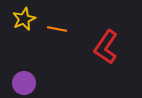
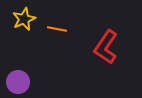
purple circle: moved 6 px left, 1 px up
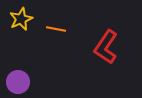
yellow star: moved 3 px left
orange line: moved 1 px left
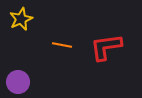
orange line: moved 6 px right, 16 px down
red L-shape: rotated 48 degrees clockwise
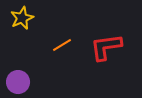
yellow star: moved 1 px right, 1 px up
orange line: rotated 42 degrees counterclockwise
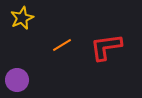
purple circle: moved 1 px left, 2 px up
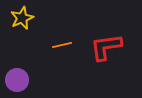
orange line: rotated 18 degrees clockwise
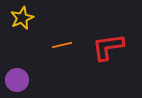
red L-shape: moved 2 px right
